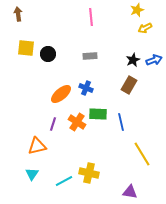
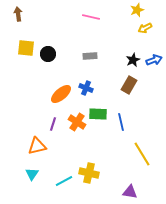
pink line: rotated 72 degrees counterclockwise
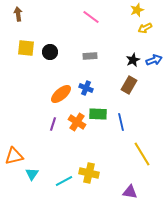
pink line: rotated 24 degrees clockwise
black circle: moved 2 px right, 2 px up
orange triangle: moved 23 px left, 10 px down
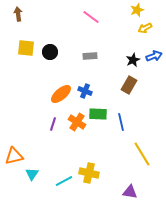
blue arrow: moved 4 px up
blue cross: moved 1 px left, 3 px down
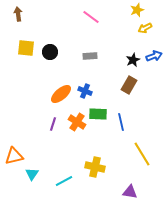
yellow cross: moved 6 px right, 6 px up
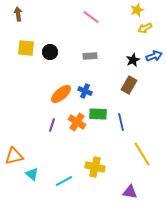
purple line: moved 1 px left, 1 px down
cyan triangle: rotated 24 degrees counterclockwise
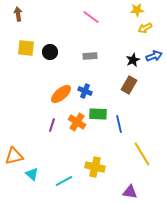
yellow star: rotated 16 degrees clockwise
blue line: moved 2 px left, 2 px down
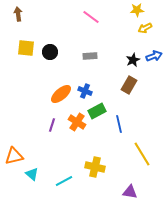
green rectangle: moved 1 px left, 3 px up; rotated 30 degrees counterclockwise
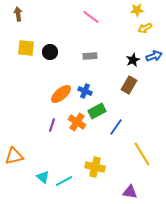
blue line: moved 3 px left, 3 px down; rotated 48 degrees clockwise
cyan triangle: moved 11 px right, 3 px down
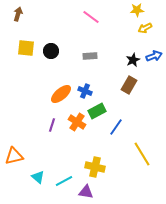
brown arrow: rotated 24 degrees clockwise
black circle: moved 1 px right, 1 px up
cyan triangle: moved 5 px left
purple triangle: moved 44 px left
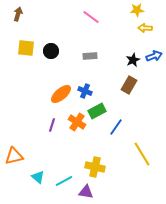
yellow arrow: rotated 32 degrees clockwise
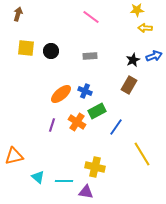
cyan line: rotated 30 degrees clockwise
